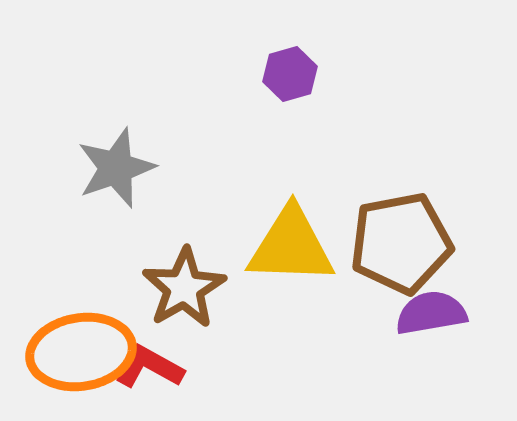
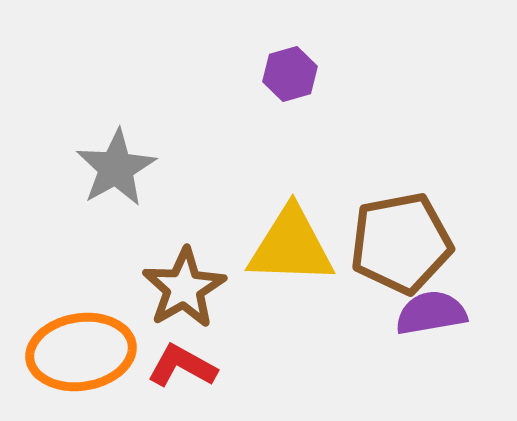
gray star: rotated 10 degrees counterclockwise
red L-shape: moved 33 px right, 1 px up
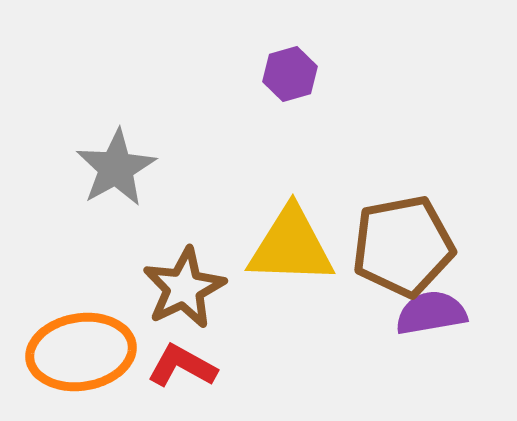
brown pentagon: moved 2 px right, 3 px down
brown star: rotated 4 degrees clockwise
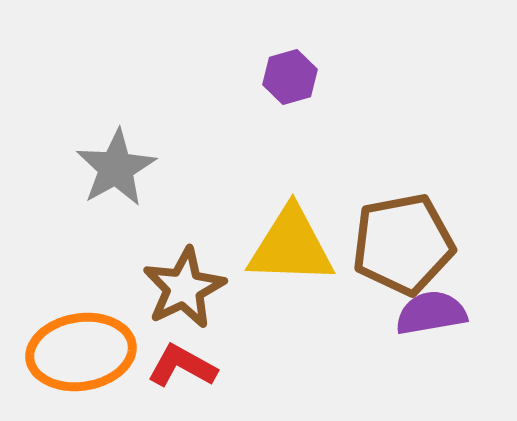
purple hexagon: moved 3 px down
brown pentagon: moved 2 px up
